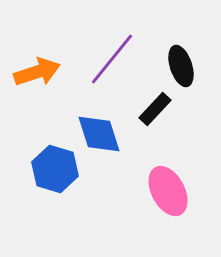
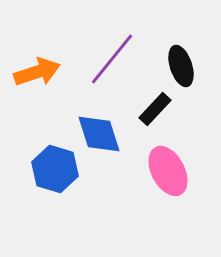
pink ellipse: moved 20 px up
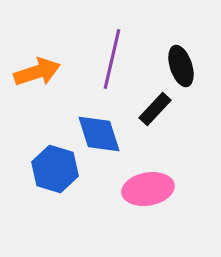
purple line: rotated 26 degrees counterclockwise
pink ellipse: moved 20 px left, 18 px down; rotated 72 degrees counterclockwise
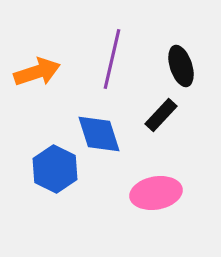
black rectangle: moved 6 px right, 6 px down
blue hexagon: rotated 9 degrees clockwise
pink ellipse: moved 8 px right, 4 px down
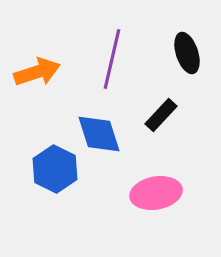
black ellipse: moved 6 px right, 13 px up
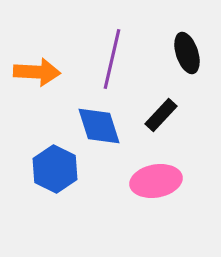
orange arrow: rotated 21 degrees clockwise
blue diamond: moved 8 px up
pink ellipse: moved 12 px up
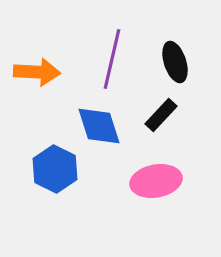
black ellipse: moved 12 px left, 9 px down
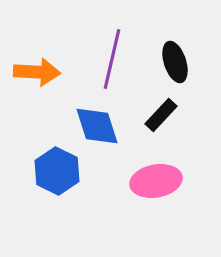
blue diamond: moved 2 px left
blue hexagon: moved 2 px right, 2 px down
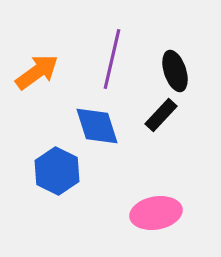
black ellipse: moved 9 px down
orange arrow: rotated 39 degrees counterclockwise
pink ellipse: moved 32 px down
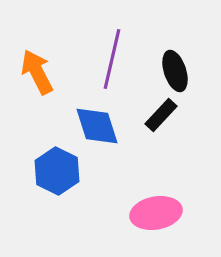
orange arrow: rotated 81 degrees counterclockwise
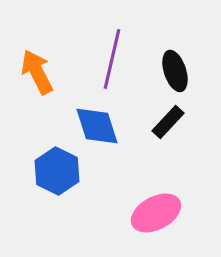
black rectangle: moved 7 px right, 7 px down
pink ellipse: rotated 18 degrees counterclockwise
